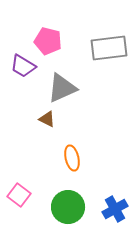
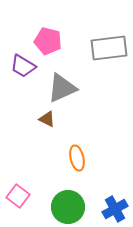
orange ellipse: moved 5 px right
pink square: moved 1 px left, 1 px down
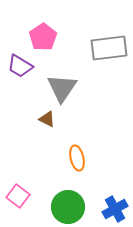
pink pentagon: moved 5 px left, 4 px up; rotated 24 degrees clockwise
purple trapezoid: moved 3 px left
gray triangle: rotated 32 degrees counterclockwise
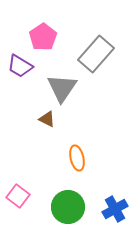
gray rectangle: moved 13 px left, 6 px down; rotated 42 degrees counterclockwise
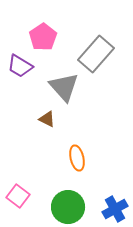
gray triangle: moved 2 px right, 1 px up; rotated 16 degrees counterclockwise
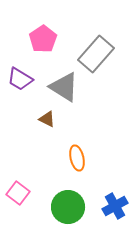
pink pentagon: moved 2 px down
purple trapezoid: moved 13 px down
gray triangle: rotated 16 degrees counterclockwise
pink square: moved 3 px up
blue cross: moved 3 px up
